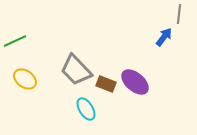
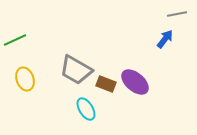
gray line: moved 2 px left; rotated 72 degrees clockwise
blue arrow: moved 1 px right, 2 px down
green line: moved 1 px up
gray trapezoid: rotated 16 degrees counterclockwise
yellow ellipse: rotated 35 degrees clockwise
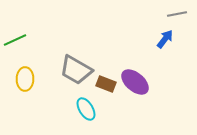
yellow ellipse: rotated 20 degrees clockwise
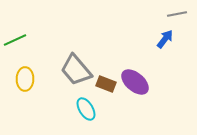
gray trapezoid: rotated 20 degrees clockwise
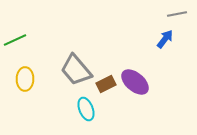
brown rectangle: rotated 48 degrees counterclockwise
cyan ellipse: rotated 10 degrees clockwise
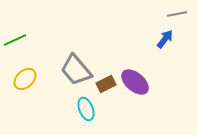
yellow ellipse: rotated 45 degrees clockwise
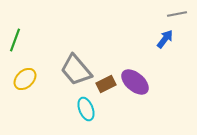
green line: rotated 45 degrees counterclockwise
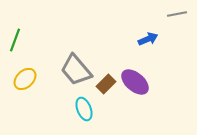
blue arrow: moved 17 px left; rotated 30 degrees clockwise
brown rectangle: rotated 18 degrees counterclockwise
cyan ellipse: moved 2 px left
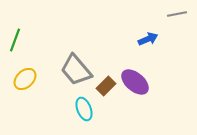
brown rectangle: moved 2 px down
